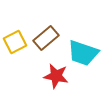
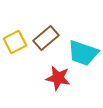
red star: moved 2 px right, 2 px down
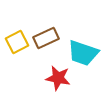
brown rectangle: rotated 15 degrees clockwise
yellow square: moved 2 px right
